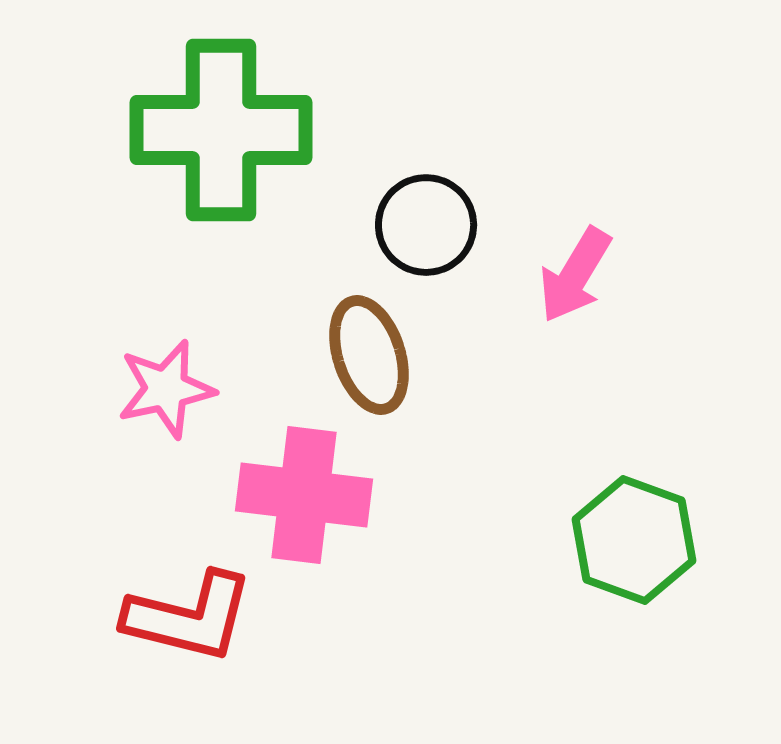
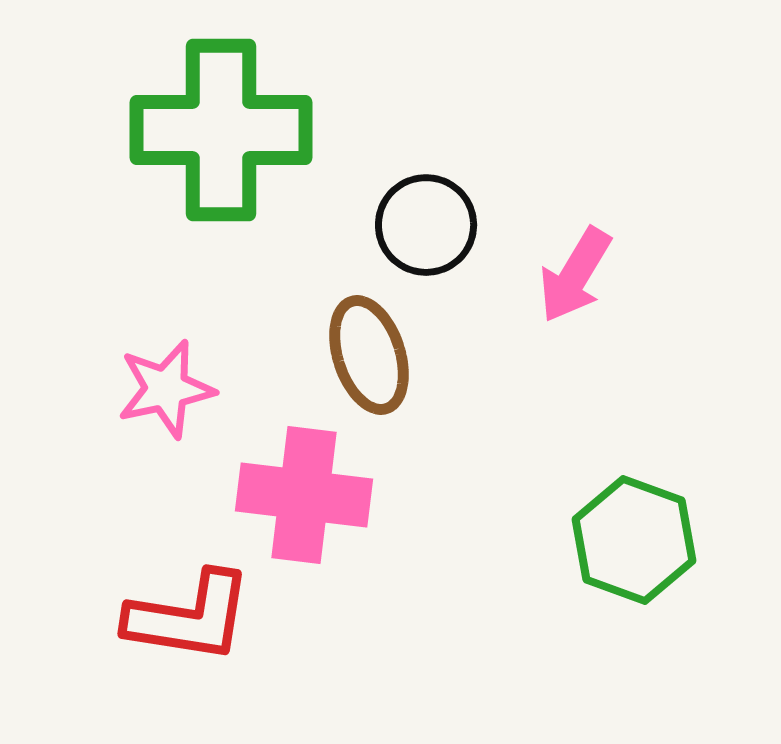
red L-shape: rotated 5 degrees counterclockwise
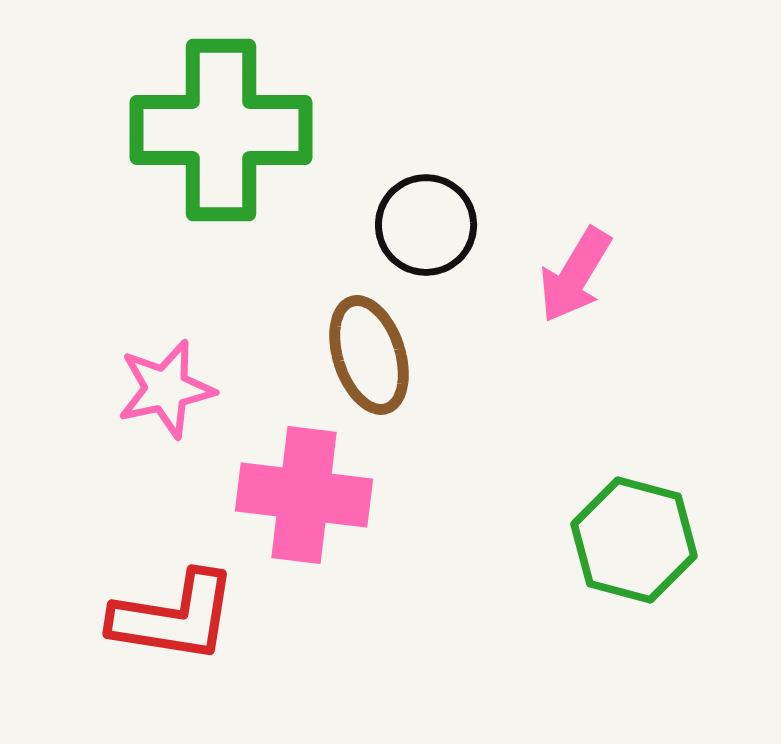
green hexagon: rotated 5 degrees counterclockwise
red L-shape: moved 15 px left
